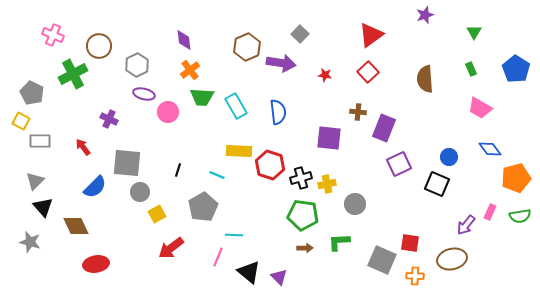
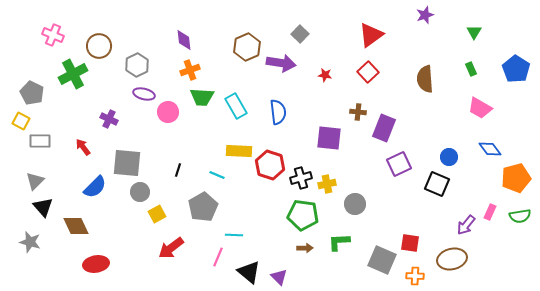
orange cross at (190, 70): rotated 18 degrees clockwise
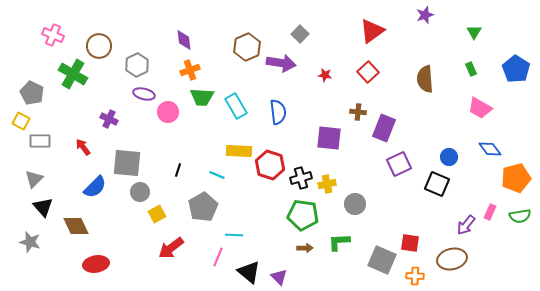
red triangle at (371, 35): moved 1 px right, 4 px up
green cross at (73, 74): rotated 32 degrees counterclockwise
gray triangle at (35, 181): moved 1 px left, 2 px up
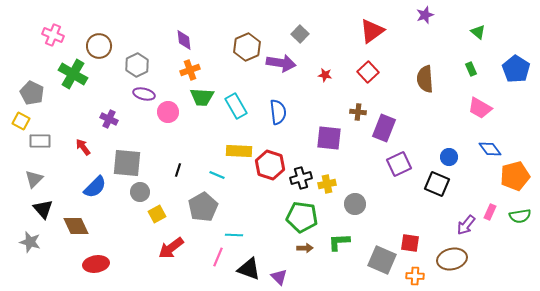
green triangle at (474, 32): moved 4 px right; rotated 21 degrees counterclockwise
orange pentagon at (516, 178): moved 1 px left, 2 px up
black triangle at (43, 207): moved 2 px down
green pentagon at (303, 215): moved 1 px left, 2 px down
black triangle at (249, 272): moved 3 px up; rotated 20 degrees counterclockwise
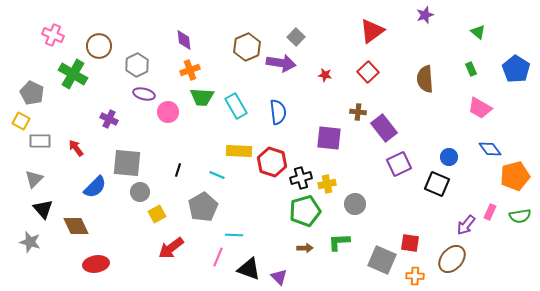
gray square at (300, 34): moved 4 px left, 3 px down
purple rectangle at (384, 128): rotated 60 degrees counterclockwise
red arrow at (83, 147): moved 7 px left, 1 px down
red hexagon at (270, 165): moved 2 px right, 3 px up
green pentagon at (302, 217): moved 3 px right, 6 px up; rotated 24 degrees counterclockwise
brown ellipse at (452, 259): rotated 36 degrees counterclockwise
